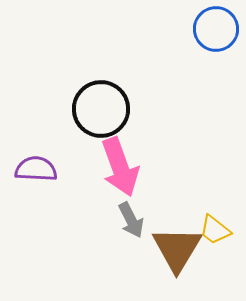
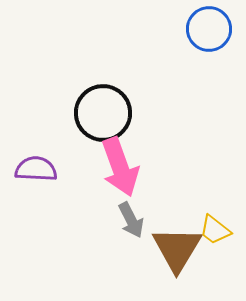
blue circle: moved 7 px left
black circle: moved 2 px right, 4 px down
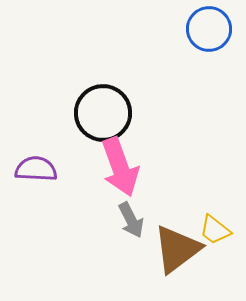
brown triangle: rotated 22 degrees clockwise
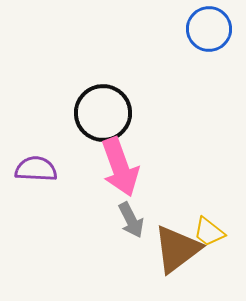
yellow trapezoid: moved 6 px left, 2 px down
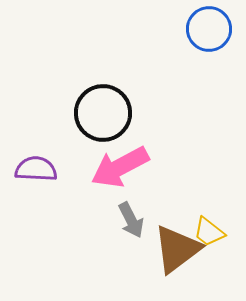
pink arrow: rotated 82 degrees clockwise
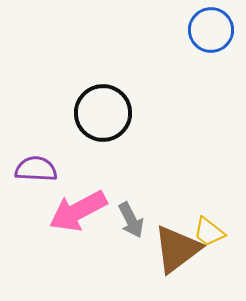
blue circle: moved 2 px right, 1 px down
pink arrow: moved 42 px left, 44 px down
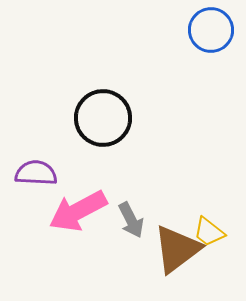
black circle: moved 5 px down
purple semicircle: moved 4 px down
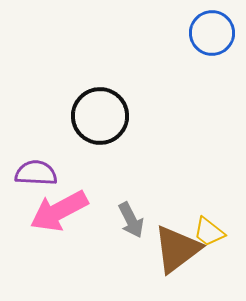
blue circle: moved 1 px right, 3 px down
black circle: moved 3 px left, 2 px up
pink arrow: moved 19 px left
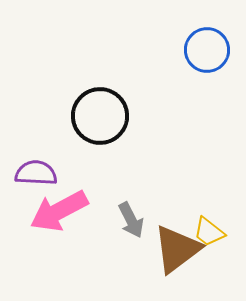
blue circle: moved 5 px left, 17 px down
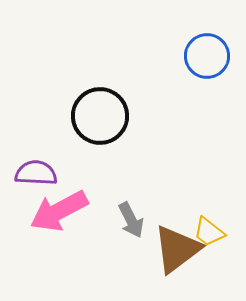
blue circle: moved 6 px down
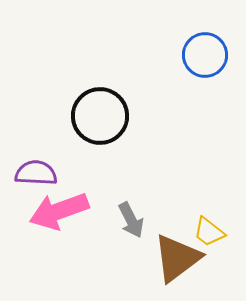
blue circle: moved 2 px left, 1 px up
pink arrow: rotated 8 degrees clockwise
brown triangle: moved 9 px down
